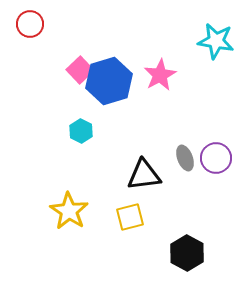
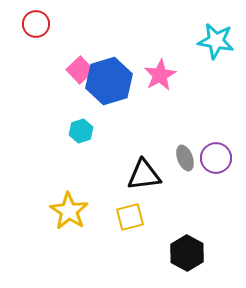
red circle: moved 6 px right
cyan hexagon: rotated 15 degrees clockwise
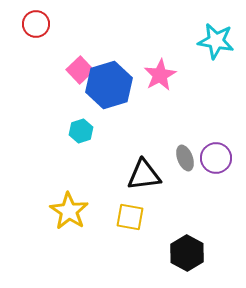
blue hexagon: moved 4 px down
yellow square: rotated 24 degrees clockwise
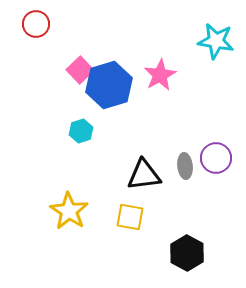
gray ellipse: moved 8 px down; rotated 15 degrees clockwise
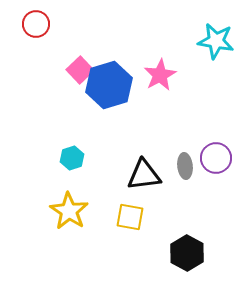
cyan hexagon: moved 9 px left, 27 px down
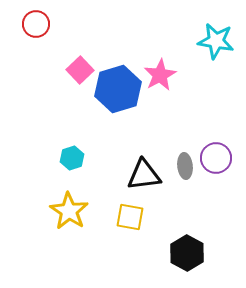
blue hexagon: moved 9 px right, 4 px down
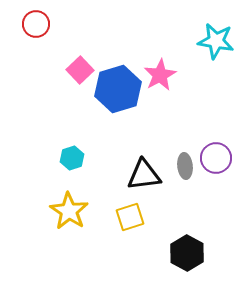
yellow square: rotated 28 degrees counterclockwise
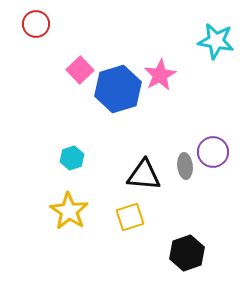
purple circle: moved 3 px left, 6 px up
black triangle: rotated 12 degrees clockwise
black hexagon: rotated 12 degrees clockwise
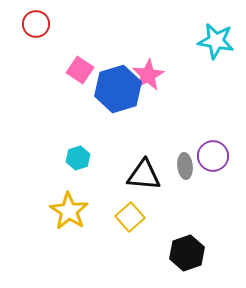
pink square: rotated 12 degrees counterclockwise
pink star: moved 12 px left
purple circle: moved 4 px down
cyan hexagon: moved 6 px right
yellow square: rotated 24 degrees counterclockwise
